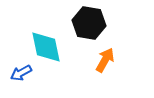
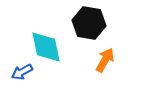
blue arrow: moved 1 px right, 1 px up
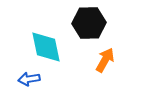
black hexagon: rotated 12 degrees counterclockwise
blue arrow: moved 7 px right, 7 px down; rotated 20 degrees clockwise
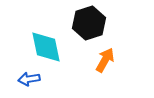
black hexagon: rotated 16 degrees counterclockwise
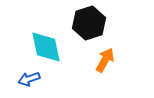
blue arrow: rotated 10 degrees counterclockwise
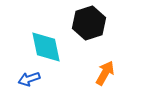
orange arrow: moved 13 px down
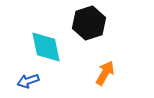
blue arrow: moved 1 px left, 2 px down
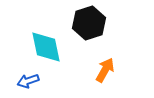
orange arrow: moved 3 px up
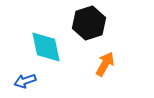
orange arrow: moved 6 px up
blue arrow: moved 3 px left
